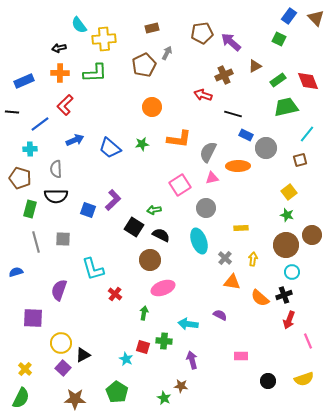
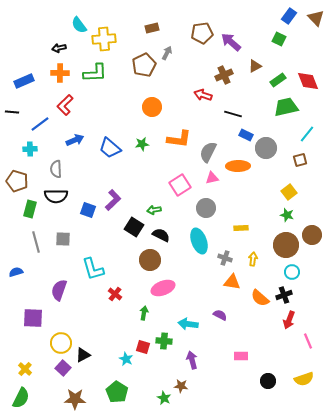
brown pentagon at (20, 178): moved 3 px left, 3 px down
gray cross at (225, 258): rotated 24 degrees counterclockwise
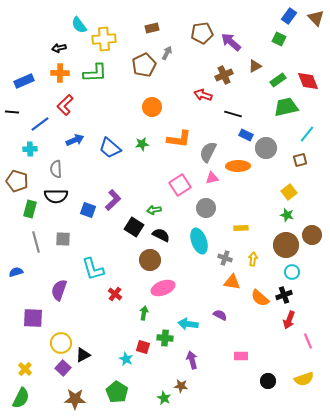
green cross at (164, 341): moved 1 px right, 3 px up
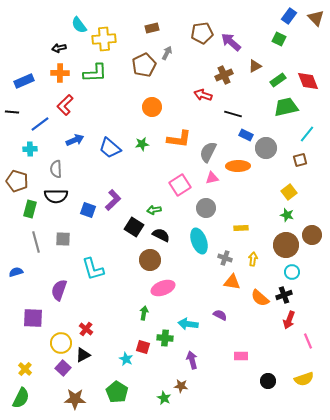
red cross at (115, 294): moved 29 px left, 35 px down
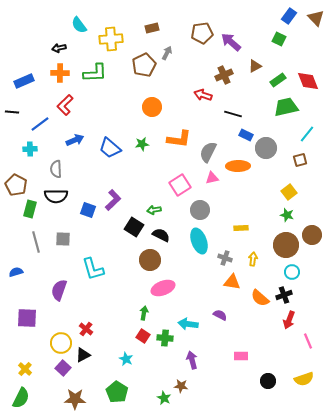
yellow cross at (104, 39): moved 7 px right
brown pentagon at (17, 181): moved 1 px left, 4 px down; rotated 10 degrees clockwise
gray circle at (206, 208): moved 6 px left, 2 px down
purple square at (33, 318): moved 6 px left
red square at (143, 347): moved 11 px up; rotated 16 degrees clockwise
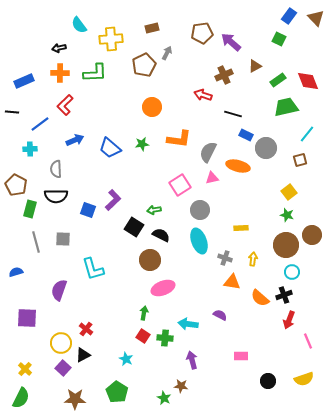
orange ellipse at (238, 166): rotated 15 degrees clockwise
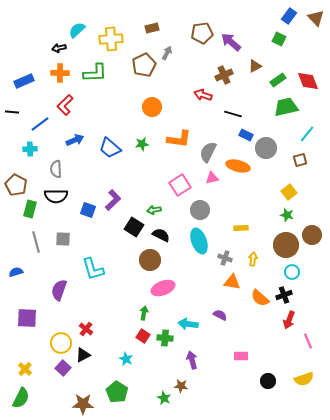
cyan semicircle at (79, 25): moved 2 px left, 5 px down; rotated 84 degrees clockwise
brown star at (75, 399): moved 8 px right, 5 px down
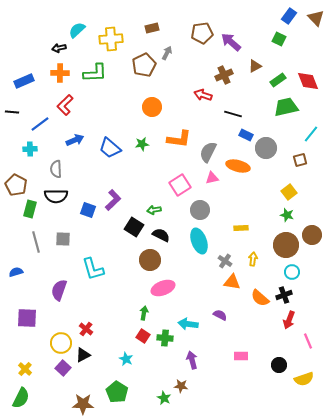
cyan line at (307, 134): moved 4 px right
gray cross at (225, 258): moved 3 px down; rotated 16 degrees clockwise
black circle at (268, 381): moved 11 px right, 16 px up
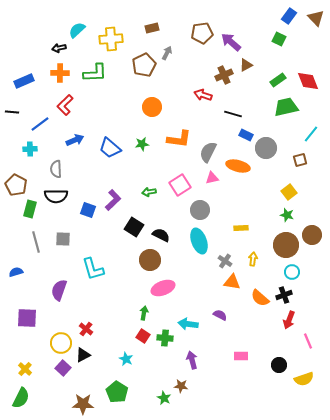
brown triangle at (255, 66): moved 9 px left, 1 px up
green arrow at (154, 210): moved 5 px left, 18 px up
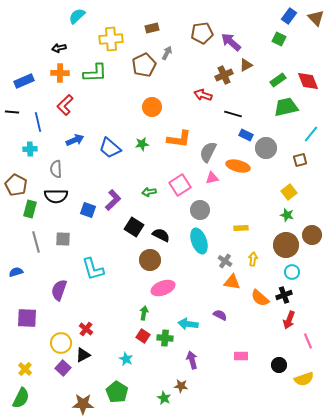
cyan semicircle at (77, 30): moved 14 px up
blue line at (40, 124): moved 2 px left, 2 px up; rotated 66 degrees counterclockwise
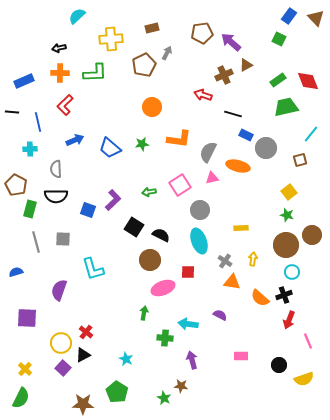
red cross at (86, 329): moved 3 px down
red square at (143, 336): moved 45 px right, 64 px up; rotated 32 degrees counterclockwise
